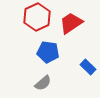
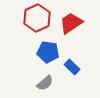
red hexagon: moved 1 px down
blue rectangle: moved 16 px left
gray semicircle: moved 2 px right
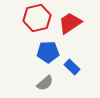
red hexagon: rotated 12 degrees clockwise
red trapezoid: moved 1 px left
blue pentagon: rotated 10 degrees counterclockwise
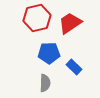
blue pentagon: moved 1 px right, 1 px down
blue rectangle: moved 2 px right
gray semicircle: rotated 48 degrees counterclockwise
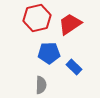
red trapezoid: moved 1 px down
gray semicircle: moved 4 px left, 2 px down
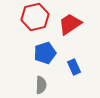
red hexagon: moved 2 px left, 1 px up
blue pentagon: moved 4 px left; rotated 15 degrees counterclockwise
blue rectangle: rotated 21 degrees clockwise
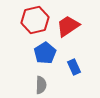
red hexagon: moved 3 px down
red trapezoid: moved 2 px left, 2 px down
blue pentagon: rotated 15 degrees counterclockwise
